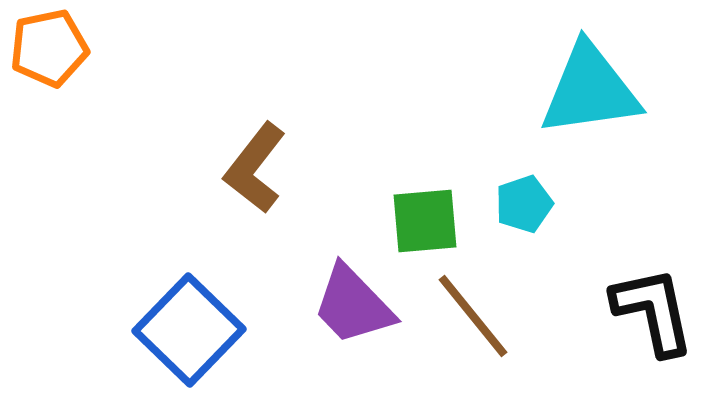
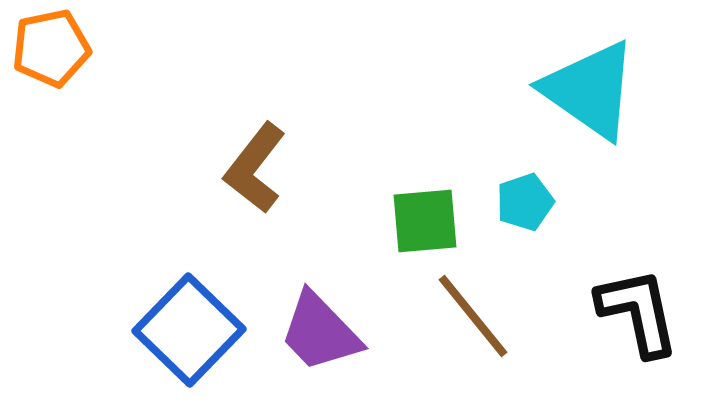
orange pentagon: moved 2 px right
cyan triangle: rotated 43 degrees clockwise
cyan pentagon: moved 1 px right, 2 px up
purple trapezoid: moved 33 px left, 27 px down
black L-shape: moved 15 px left, 1 px down
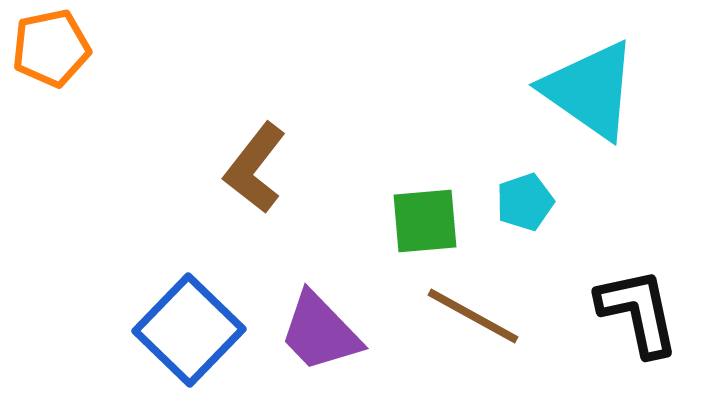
brown line: rotated 22 degrees counterclockwise
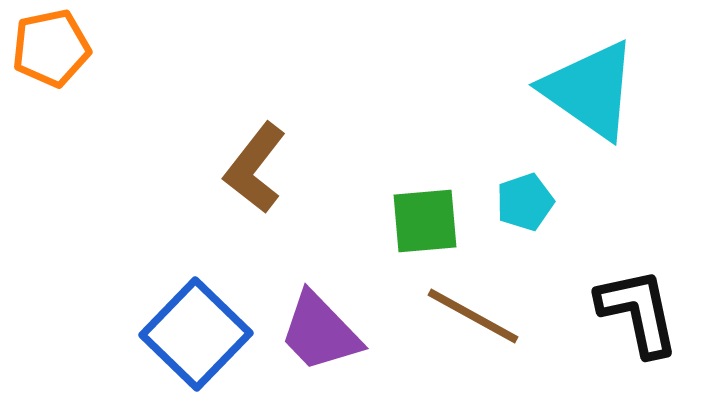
blue square: moved 7 px right, 4 px down
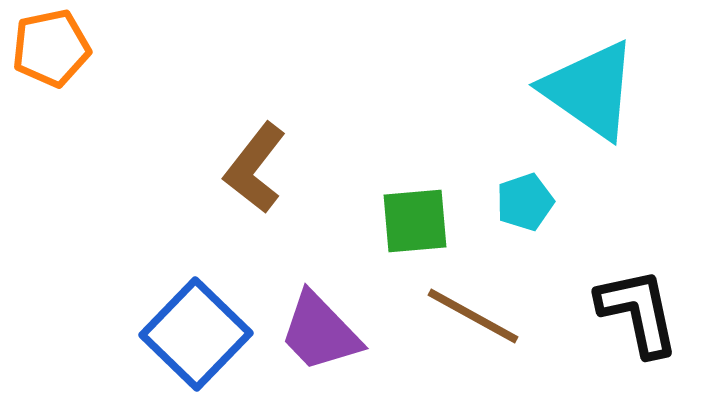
green square: moved 10 px left
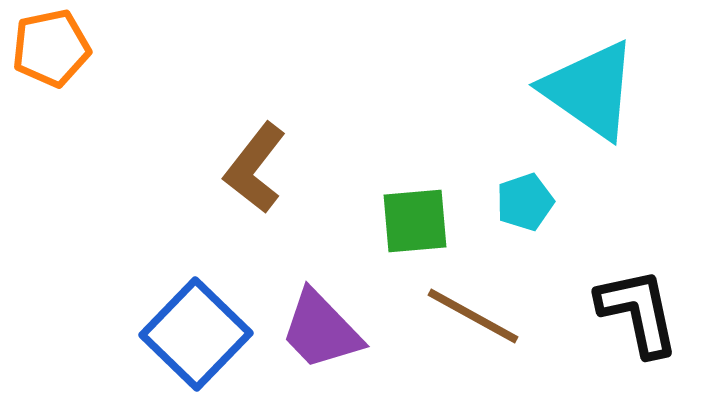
purple trapezoid: moved 1 px right, 2 px up
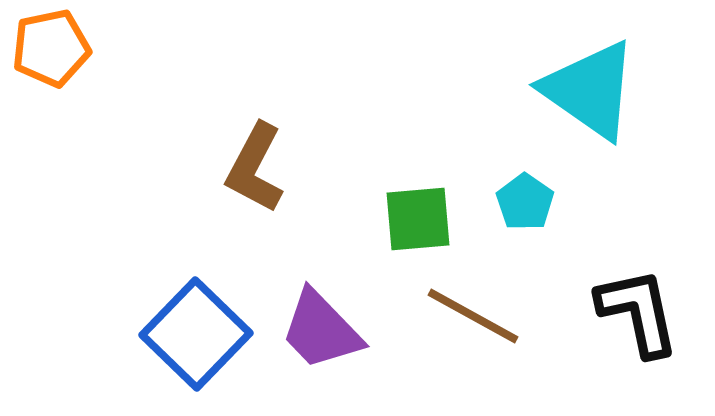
brown L-shape: rotated 10 degrees counterclockwise
cyan pentagon: rotated 18 degrees counterclockwise
green square: moved 3 px right, 2 px up
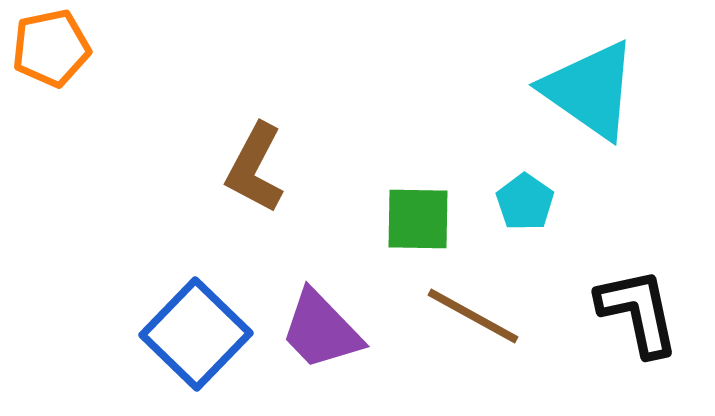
green square: rotated 6 degrees clockwise
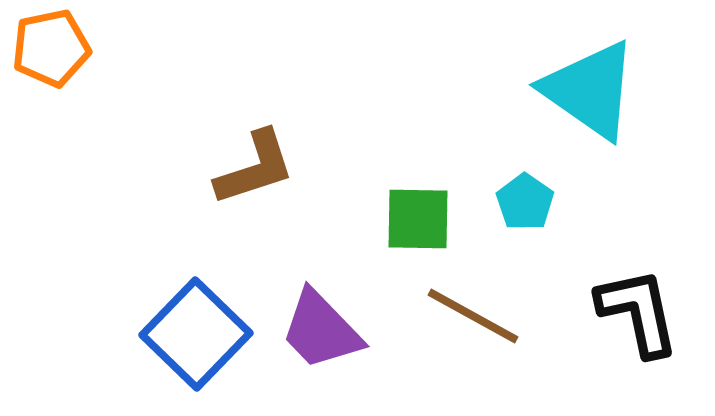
brown L-shape: rotated 136 degrees counterclockwise
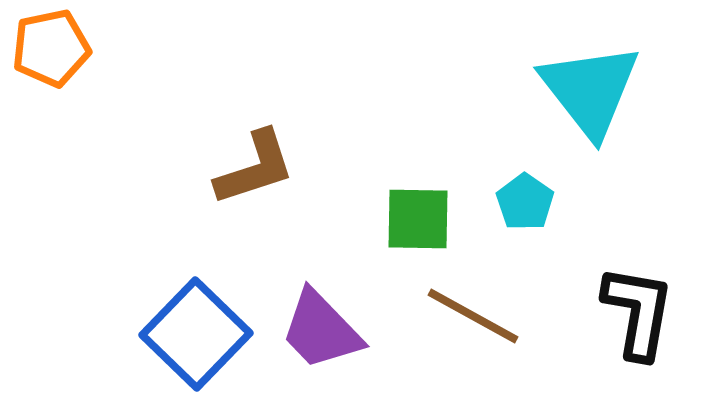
cyan triangle: rotated 17 degrees clockwise
black L-shape: rotated 22 degrees clockwise
